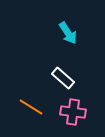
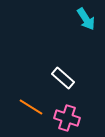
cyan arrow: moved 18 px right, 14 px up
pink cross: moved 6 px left, 6 px down; rotated 10 degrees clockwise
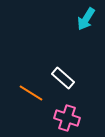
cyan arrow: rotated 65 degrees clockwise
orange line: moved 14 px up
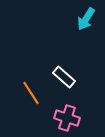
white rectangle: moved 1 px right, 1 px up
orange line: rotated 25 degrees clockwise
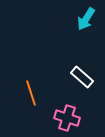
white rectangle: moved 18 px right
orange line: rotated 15 degrees clockwise
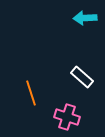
cyan arrow: moved 1 px left, 1 px up; rotated 55 degrees clockwise
pink cross: moved 1 px up
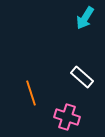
cyan arrow: rotated 55 degrees counterclockwise
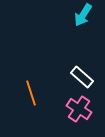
cyan arrow: moved 2 px left, 3 px up
pink cross: moved 12 px right, 8 px up; rotated 15 degrees clockwise
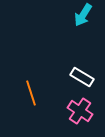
white rectangle: rotated 10 degrees counterclockwise
pink cross: moved 1 px right, 2 px down
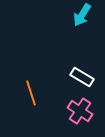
cyan arrow: moved 1 px left
